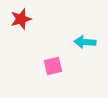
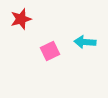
pink square: moved 3 px left, 15 px up; rotated 12 degrees counterclockwise
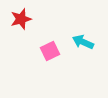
cyan arrow: moved 2 px left; rotated 20 degrees clockwise
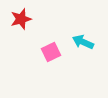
pink square: moved 1 px right, 1 px down
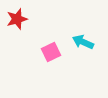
red star: moved 4 px left
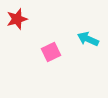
cyan arrow: moved 5 px right, 3 px up
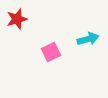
cyan arrow: rotated 140 degrees clockwise
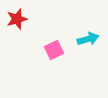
pink square: moved 3 px right, 2 px up
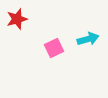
pink square: moved 2 px up
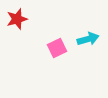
pink square: moved 3 px right
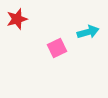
cyan arrow: moved 7 px up
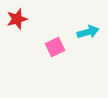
pink square: moved 2 px left, 1 px up
